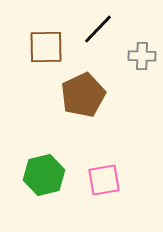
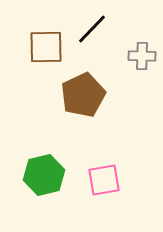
black line: moved 6 px left
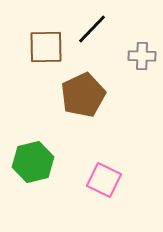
green hexagon: moved 11 px left, 13 px up
pink square: rotated 36 degrees clockwise
